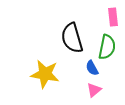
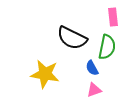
black semicircle: rotated 48 degrees counterclockwise
pink triangle: rotated 21 degrees clockwise
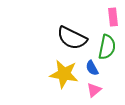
yellow star: moved 19 px right
pink triangle: rotated 21 degrees counterclockwise
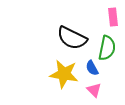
green semicircle: moved 1 px down
pink triangle: rotated 35 degrees counterclockwise
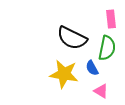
pink rectangle: moved 2 px left, 2 px down
pink triangle: moved 7 px right, 1 px down; rotated 14 degrees counterclockwise
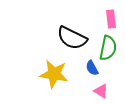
green semicircle: moved 1 px right
yellow star: moved 10 px left
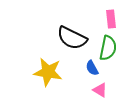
yellow star: moved 6 px left, 2 px up
pink triangle: moved 1 px left, 1 px up
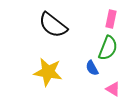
pink rectangle: rotated 18 degrees clockwise
black semicircle: moved 19 px left, 13 px up; rotated 12 degrees clockwise
green semicircle: rotated 10 degrees clockwise
pink triangle: moved 13 px right, 1 px up
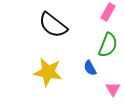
pink rectangle: moved 3 px left, 7 px up; rotated 18 degrees clockwise
green semicircle: moved 3 px up
blue semicircle: moved 2 px left
pink triangle: rotated 28 degrees clockwise
